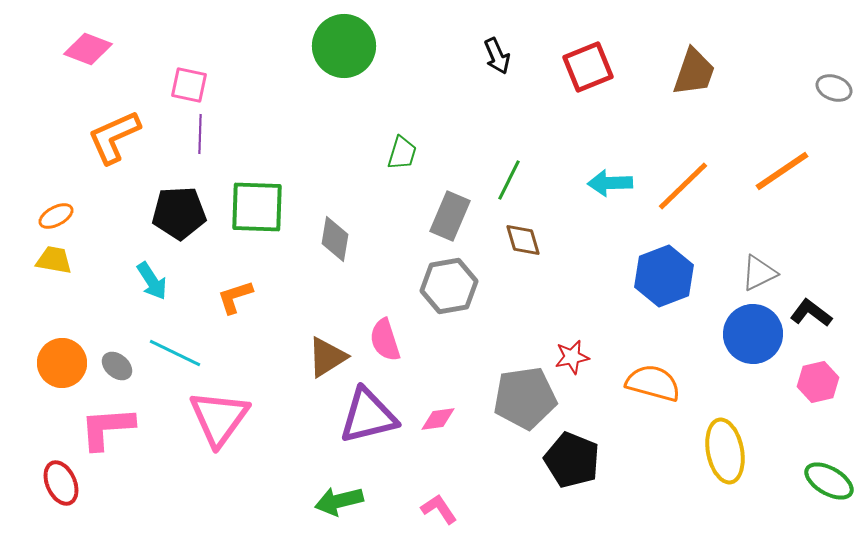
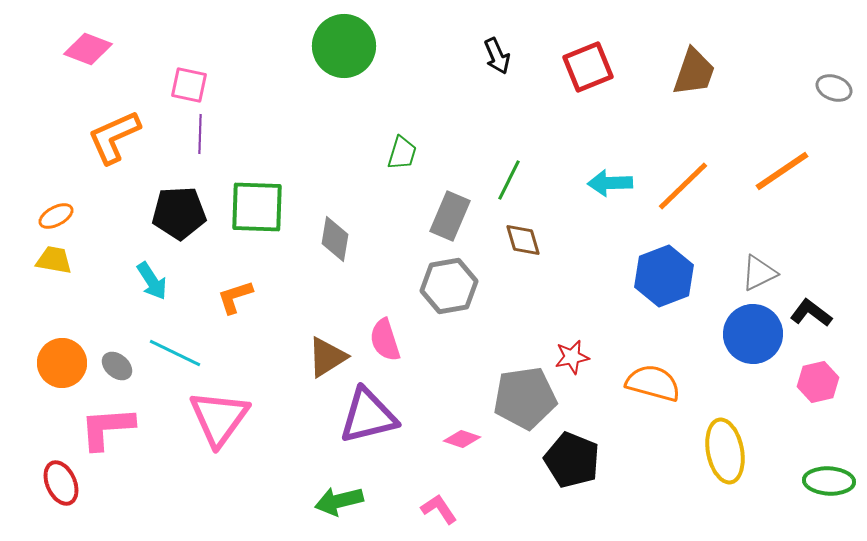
pink diamond at (438, 419): moved 24 px right, 20 px down; rotated 27 degrees clockwise
green ellipse at (829, 481): rotated 27 degrees counterclockwise
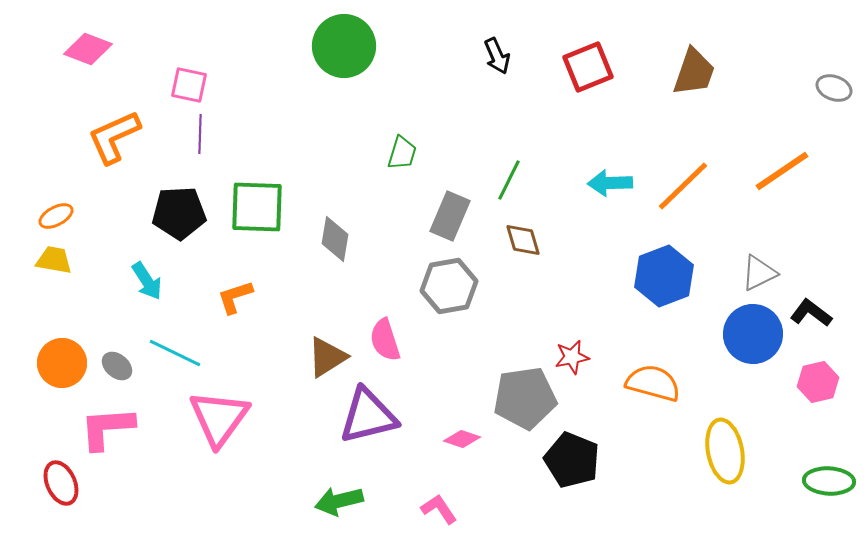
cyan arrow at (152, 281): moved 5 px left
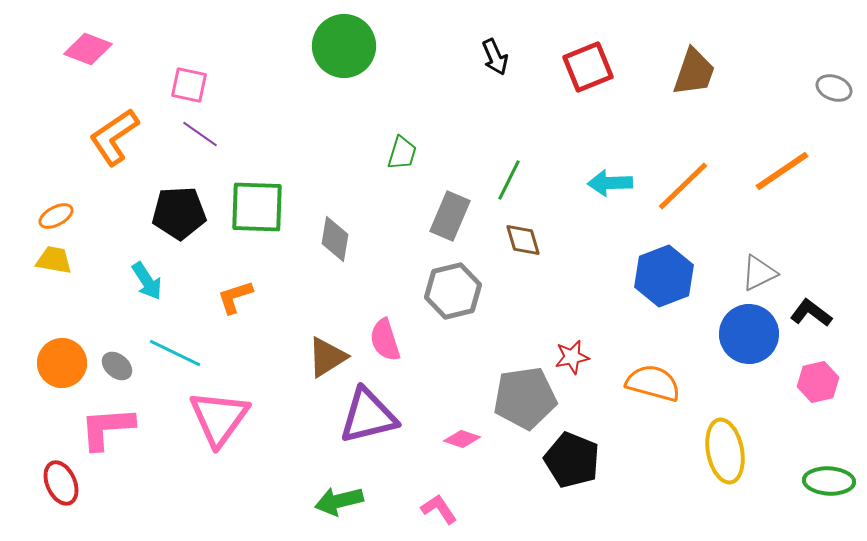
black arrow at (497, 56): moved 2 px left, 1 px down
purple line at (200, 134): rotated 57 degrees counterclockwise
orange L-shape at (114, 137): rotated 10 degrees counterclockwise
gray hexagon at (449, 286): moved 4 px right, 5 px down; rotated 4 degrees counterclockwise
blue circle at (753, 334): moved 4 px left
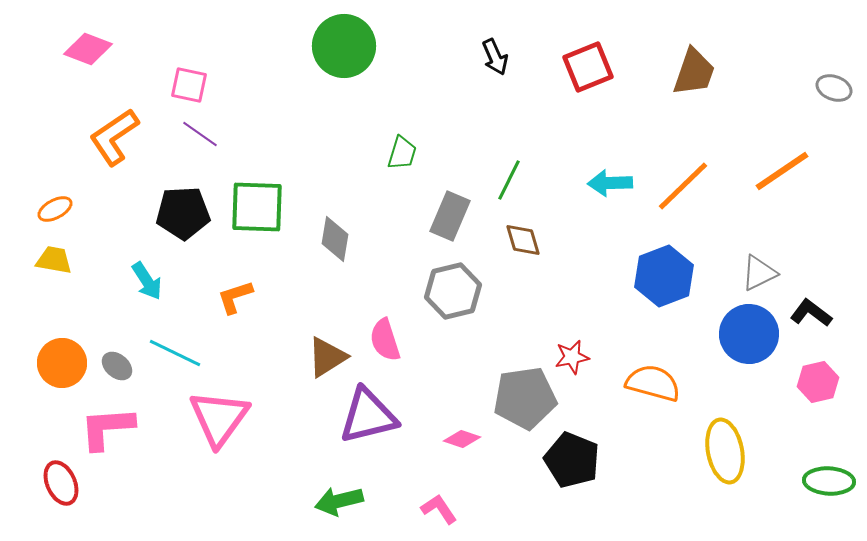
black pentagon at (179, 213): moved 4 px right
orange ellipse at (56, 216): moved 1 px left, 7 px up
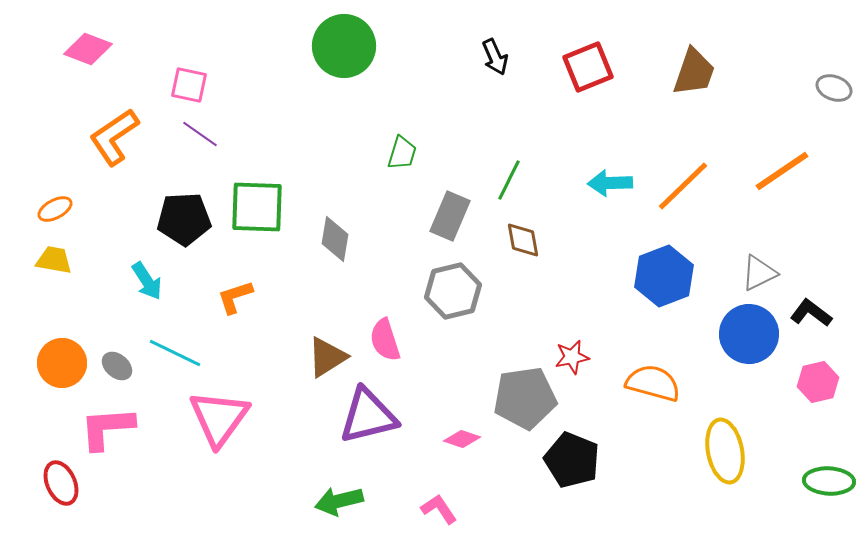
black pentagon at (183, 213): moved 1 px right, 6 px down
brown diamond at (523, 240): rotated 6 degrees clockwise
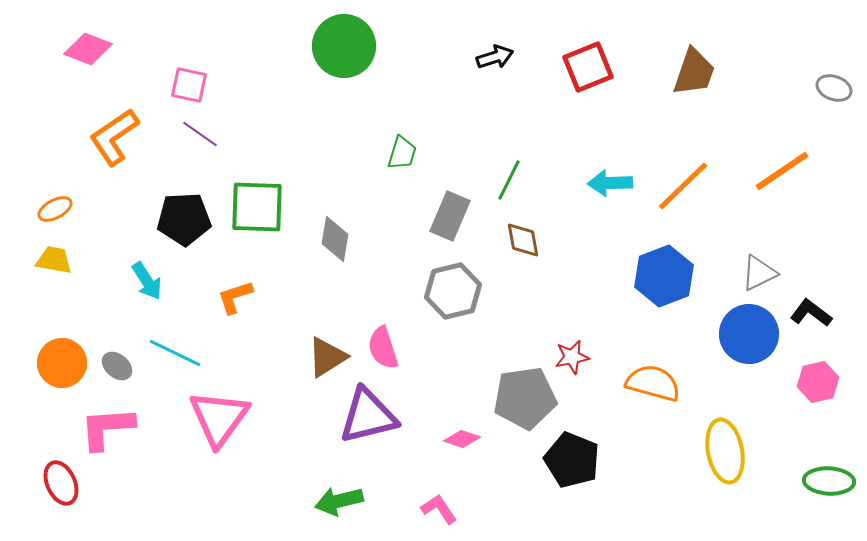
black arrow at (495, 57): rotated 84 degrees counterclockwise
pink semicircle at (385, 340): moved 2 px left, 8 px down
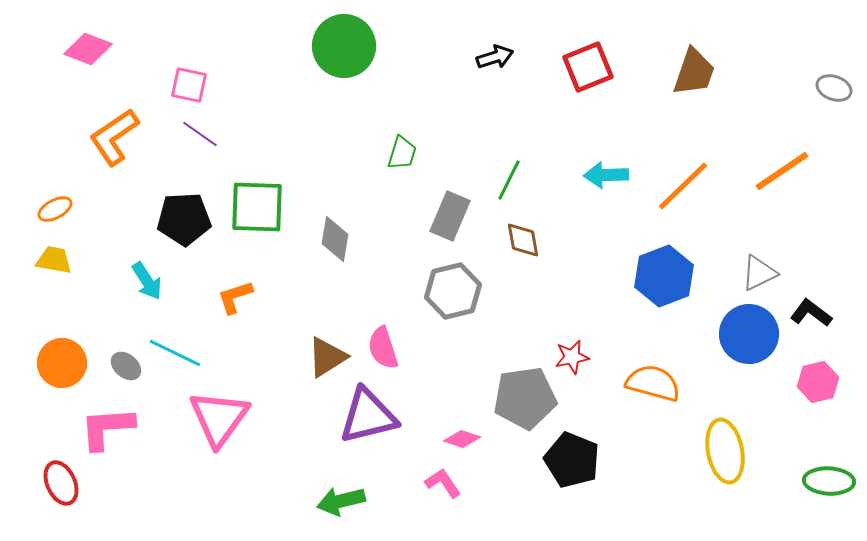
cyan arrow at (610, 183): moved 4 px left, 8 px up
gray ellipse at (117, 366): moved 9 px right
green arrow at (339, 501): moved 2 px right
pink L-shape at (439, 509): moved 4 px right, 26 px up
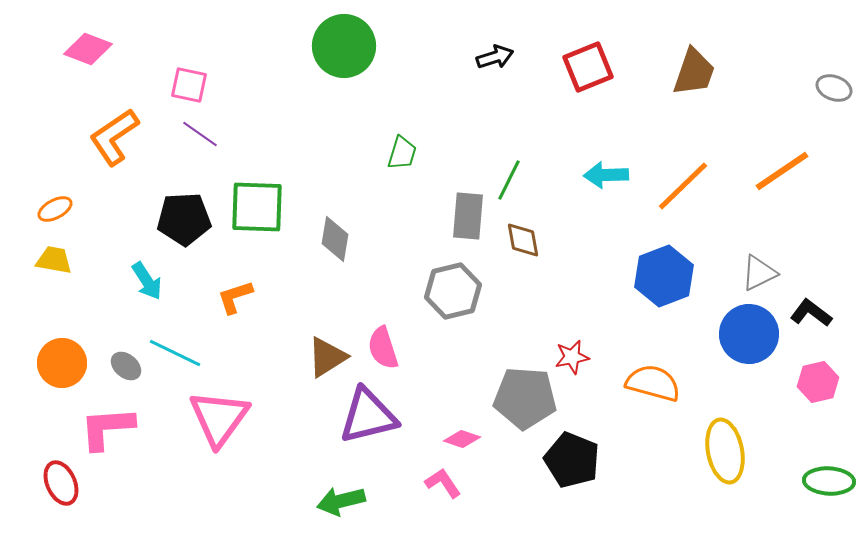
gray rectangle at (450, 216): moved 18 px right; rotated 18 degrees counterclockwise
gray pentagon at (525, 398): rotated 12 degrees clockwise
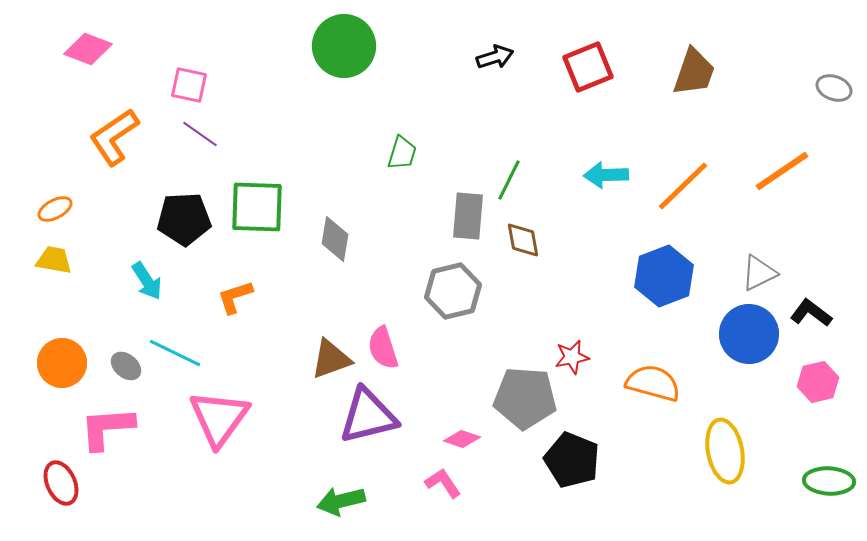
brown triangle at (327, 357): moved 4 px right, 2 px down; rotated 12 degrees clockwise
